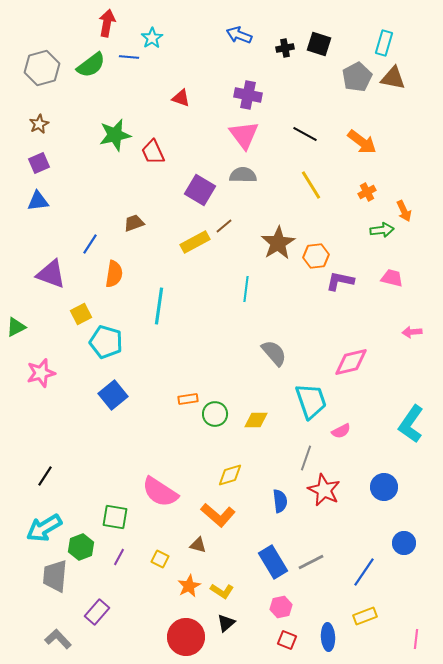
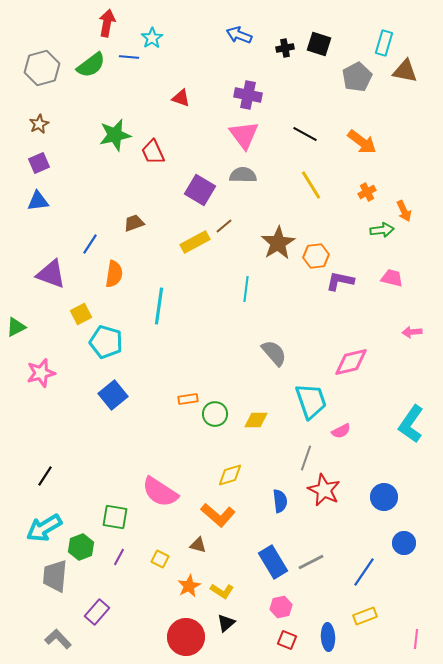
brown triangle at (393, 78): moved 12 px right, 7 px up
blue circle at (384, 487): moved 10 px down
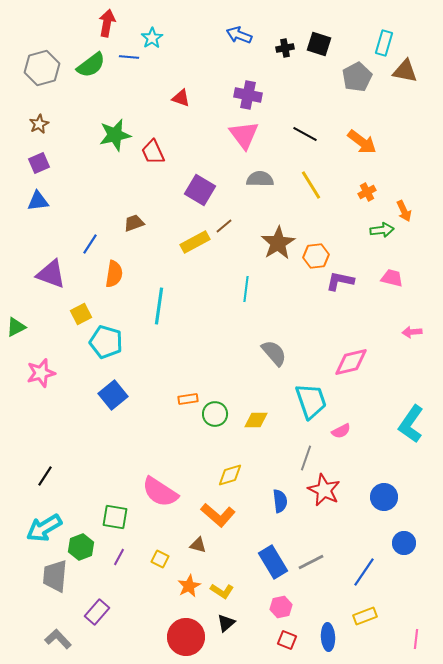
gray semicircle at (243, 175): moved 17 px right, 4 px down
